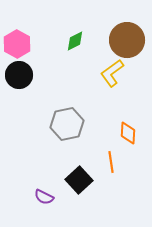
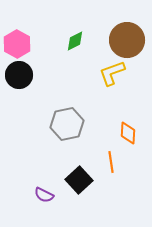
yellow L-shape: rotated 16 degrees clockwise
purple semicircle: moved 2 px up
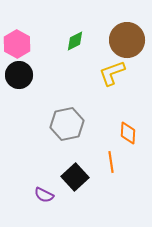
black square: moved 4 px left, 3 px up
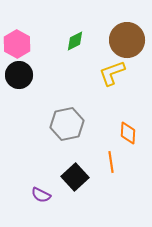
purple semicircle: moved 3 px left
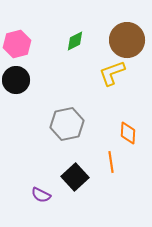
pink hexagon: rotated 16 degrees clockwise
black circle: moved 3 px left, 5 px down
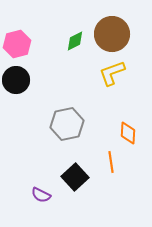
brown circle: moved 15 px left, 6 px up
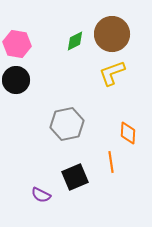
pink hexagon: rotated 24 degrees clockwise
black square: rotated 20 degrees clockwise
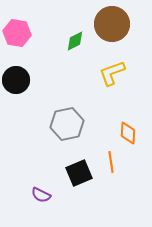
brown circle: moved 10 px up
pink hexagon: moved 11 px up
black square: moved 4 px right, 4 px up
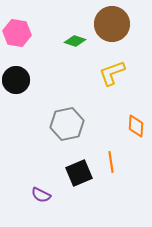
green diamond: rotated 45 degrees clockwise
orange diamond: moved 8 px right, 7 px up
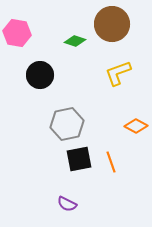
yellow L-shape: moved 6 px right
black circle: moved 24 px right, 5 px up
orange diamond: rotated 65 degrees counterclockwise
orange line: rotated 10 degrees counterclockwise
black square: moved 14 px up; rotated 12 degrees clockwise
purple semicircle: moved 26 px right, 9 px down
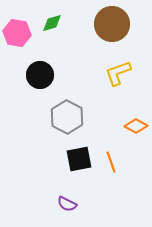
green diamond: moved 23 px left, 18 px up; rotated 35 degrees counterclockwise
gray hexagon: moved 7 px up; rotated 20 degrees counterclockwise
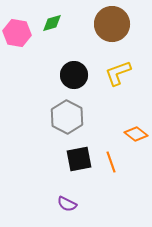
black circle: moved 34 px right
orange diamond: moved 8 px down; rotated 10 degrees clockwise
